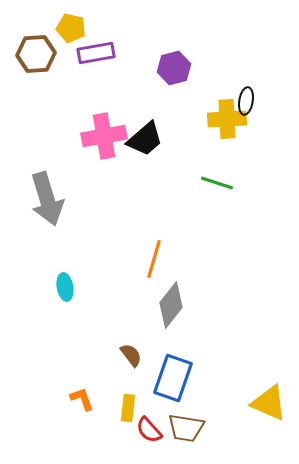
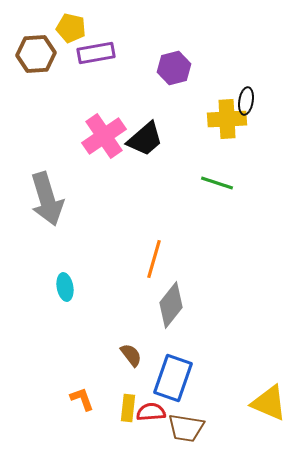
pink cross: rotated 24 degrees counterclockwise
red semicircle: moved 2 px right, 18 px up; rotated 128 degrees clockwise
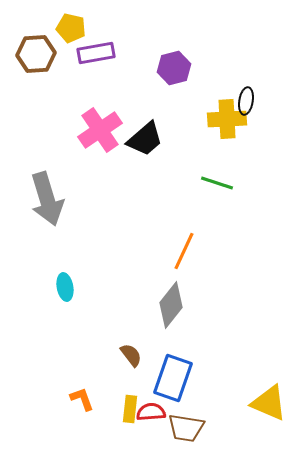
pink cross: moved 4 px left, 6 px up
orange line: moved 30 px right, 8 px up; rotated 9 degrees clockwise
yellow rectangle: moved 2 px right, 1 px down
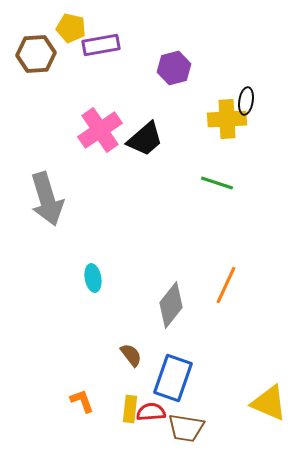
purple rectangle: moved 5 px right, 8 px up
orange line: moved 42 px right, 34 px down
cyan ellipse: moved 28 px right, 9 px up
orange L-shape: moved 2 px down
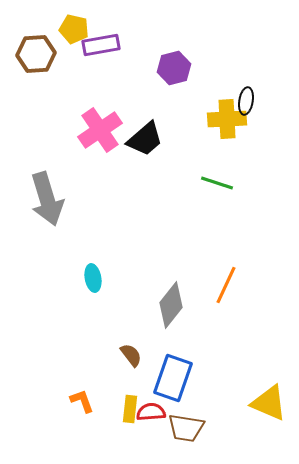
yellow pentagon: moved 3 px right, 1 px down
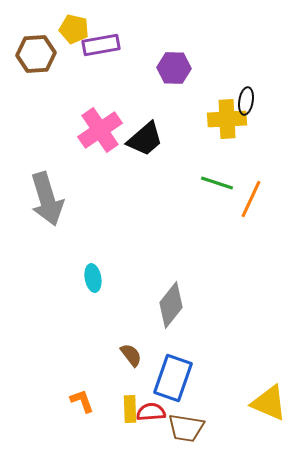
purple hexagon: rotated 16 degrees clockwise
orange line: moved 25 px right, 86 px up
yellow rectangle: rotated 8 degrees counterclockwise
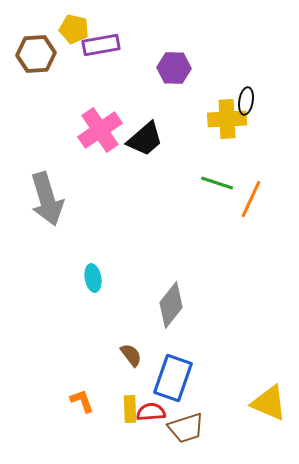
brown trapezoid: rotated 27 degrees counterclockwise
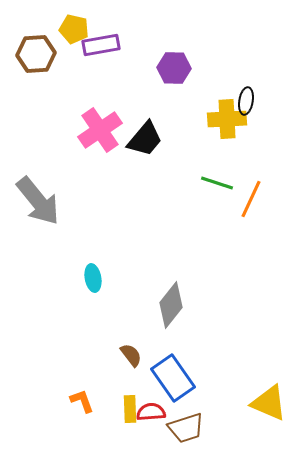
black trapezoid: rotated 9 degrees counterclockwise
gray arrow: moved 9 px left, 2 px down; rotated 22 degrees counterclockwise
blue rectangle: rotated 54 degrees counterclockwise
